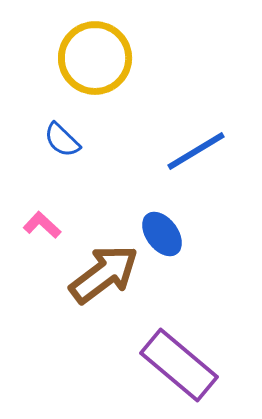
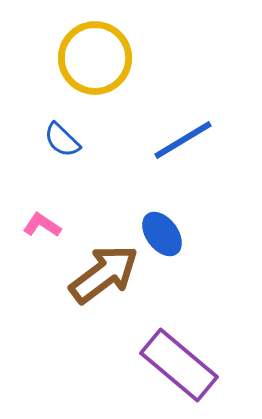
blue line: moved 13 px left, 11 px up
pink L-shape: rotated 9 degrees counterclockwise
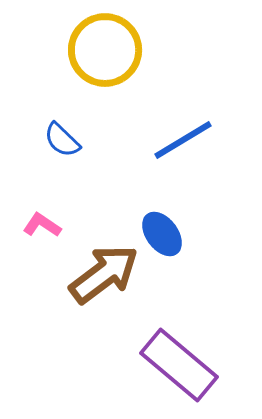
yellow circle: moved 10 px right, 8 px up
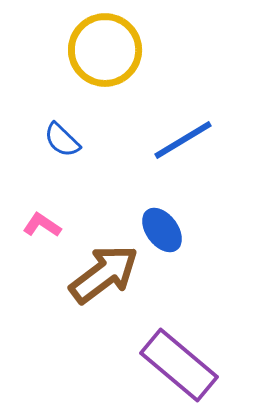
blue ellipse: moved 4 px up
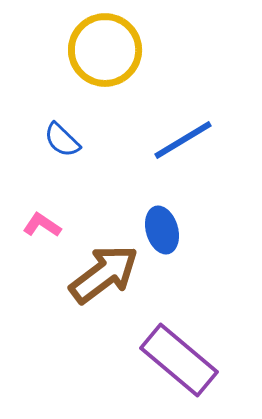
blue ellipse: rotated 21 degrees clockwise
purple rectangle: moved 5 px up
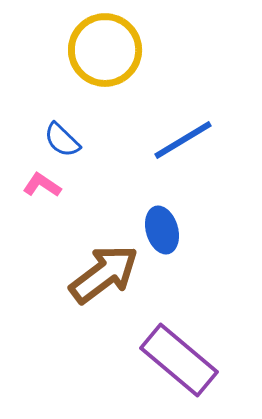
pink L-shape: moved 40 px up
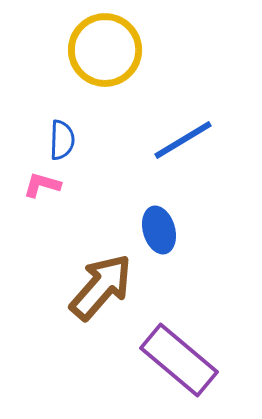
blue semicircle: rotated 132 degrees counterclockwise
pink L-shape: rotated 18 degrees counterclockwise
blue ellipse: moved 3 px left
brown arrow: moved 3 px left, 13 px down; rotated 12 degrees counterclockwise
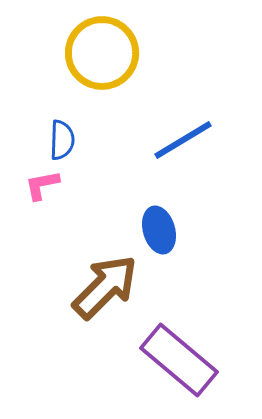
yellow circle: moved 3 px left, 3 px down
pink L-shape: rotated 27 degrees counterclockwise
brown arrow: moved 4 px right; rotated 4 degrees clockwise
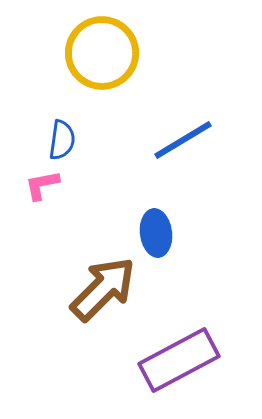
blue semicircle: rotated 6 degrees clockwise
blue ellipse: moved 3 px left, 3 px down; rotated 9 degrees clockwise
brown arrow: moved 2 px left, 2 px down
purple rectangle: rotated 68 degrees counterclockwise
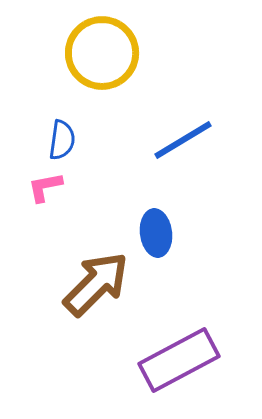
pink L-shape: moved 3 px right, 2 px down
brown arrow: moved 7 px left, 5 px up
